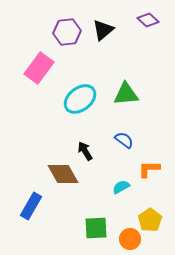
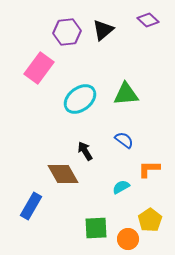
orange circle: moved 2 px left
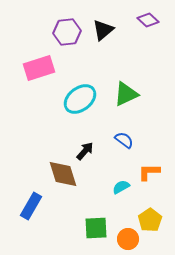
pink rectangle: rotated 36 degrees clockwise
green triangle: rotated 20 degrees counterclockwise
black arrow: rotated 72 degrees clockwise
orange L-shape: moved 3 px down
brown diamond: rotated 12 degrees clockwise
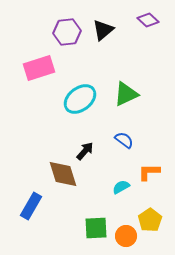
orange circle: moved 2 px left, 3 px up
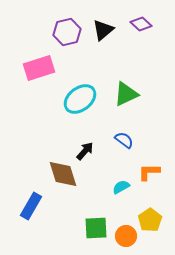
purple diamond: moved 7 px left, 4 px down
purple hexagon: rotated 8 degrees counterclockwise
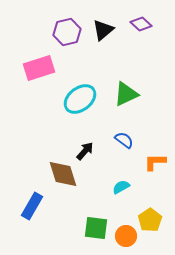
orange L-shape: moved 6 px right, 10 px up
blue rectangle: moved 1 px right
green square: rotated 10 degrees clockwise
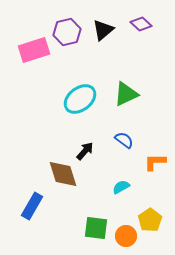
pink rectangle: moved 5 px left, 18 px up
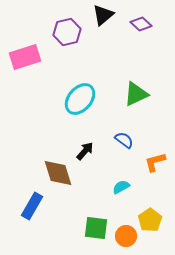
black triangle: moved 15 px up
pink rectangle: moved 9 px left, 7 px down
green triangle: moved 10 px right
cyan ellipse: rotated 12 degrees counterclockwise
orange L-shape: rotated 15 degrees counterclockwise
brown diamond: moved 5 px left, 1 px up
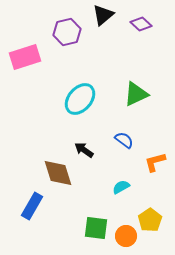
black arrow: moved 1 px left, 1 px up; rotated 96 degrees counterclockwise
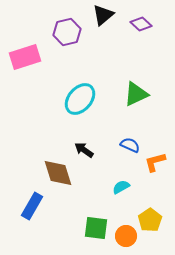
blue semicircle: moved 6 px right, 5 px down; rotated 12 degrees counterclockwise
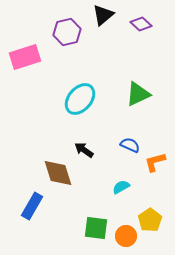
green triangle: moved 2 px right
